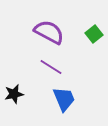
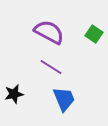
green square: rotated 18 degrees counterclockwise
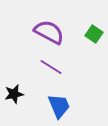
blue trapezoid: moved 5 px left, 7 px down
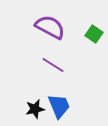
purple semicircle: moved 1 px right, 5 px up
purple line: moved 2 px right, 2 px up
black star: moved 21 px right, 15 px down
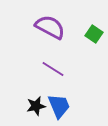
purple line: moved 4 px down
black star: moved 1 px right, 3 px up
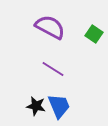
black star: rotated 24 degrees clockwise
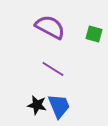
green square: rotated 18 degrees counterclockwise
black star: moved 1 px right, 1 px up
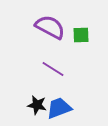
green square: moved 13 px left, 1 px down; rotated 18 degrees counterclockwise
blue trapezoid: moved 2 px down; rotated 88 degrees counterclockwise
